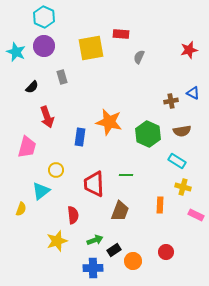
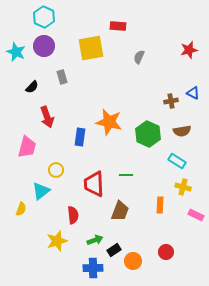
red rectangle: moved 3 px left, 8 px up
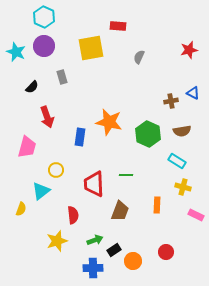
orange rectangle: moved 3 px left
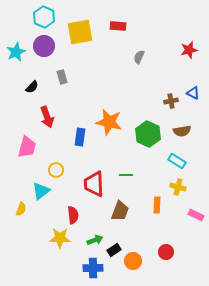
yellow square: moved 11 px left, 16 px up
cyan star: rotated 24 degrees clockwise
yellow cross: moved 5 px left
yellow star: moved 3 px right, 3 px up; rotated 20 degrees clockwise
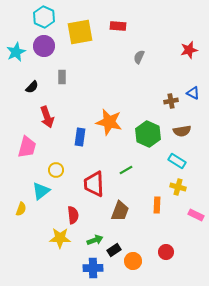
gray rectangle: rotated 16 degrees clockwise
green line: moved 5 px up; rotated 32 degrees counterclockwise
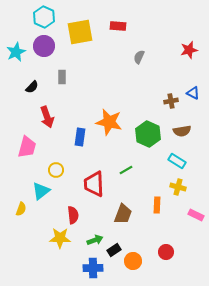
brown trapezoid: moved 3 px right, 3 px down
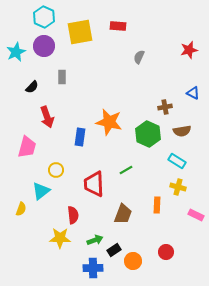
brown cross: moved 6 px left, 6 px down
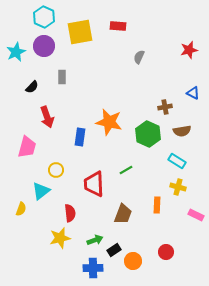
red semicircle: moved 3 px left, 2 px up
yellow star: rotated 15 degrees counterclockwise
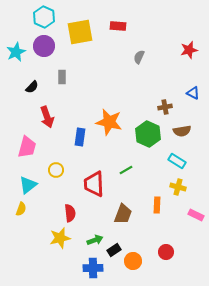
cyan triangle: moved 13 px left, 6 px up
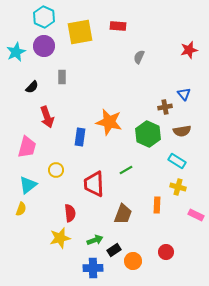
blue triangle: moved 9 px left, 1 px down; rotated 24 degrees clockwise
